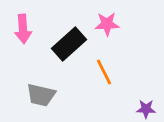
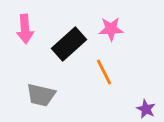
pink star: moved 4 px right, 5 px down
pink arrow: moved 2 px right
purple star: rotated 24 degrees clockwise
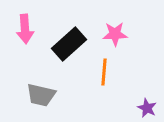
pink star: moved 4 px right, 5 px down
orange line: rotated 32 degrees clockwise
purple star: moved 1 px right, 1 px up
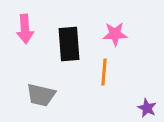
black rectangle: rotated 52 degrees counterclockwise
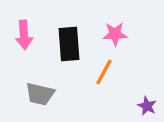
pink arrow: moved 1 px left, 6 px down
orange line: rotated 24 degrees clockwise
gray trapezoid: moved 1 px left, 1 px up
purple star: moved 2 px up
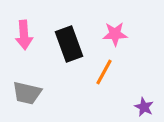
black rectangle: rotated 16 degrees counterclockwise
gray trapezoid: moved 13 px left, 1 px up
purple star: moved 3 px left, 1 px down
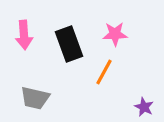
gray trapezoid: moved 8 px right, 5 px down
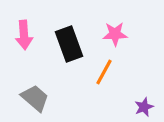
gray trapezoid: rotated 152 degrees counterclockwise
purple star: rotated 24 degrees clockwise
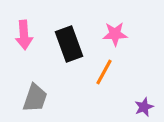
gray trapezoid: rotated 68 degrees clockwise
